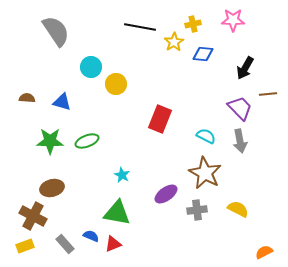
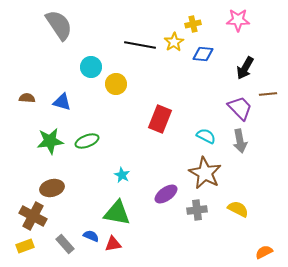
pink star: moved 5 px right
black line: moved 18 px down
gray semicircle: moved 3 px right, 6 px up
green star: rotated 8 degrees counterclockwise
red triangle: rotated 12 degrees clockwise
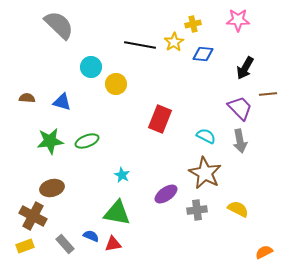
gray semicircle: rotated 12 degrees counterclockwise
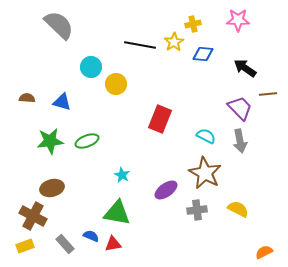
black arrow: rotated 95 degrees clockwise
purple ellipse: moved 4 px up
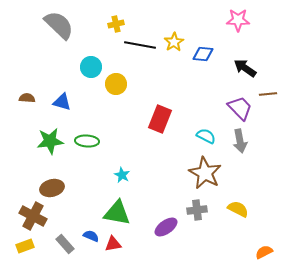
yellow cross: moved 77 px left
green ellipse: rotated 25 degrees clockwise
purple ellipse: moved 37 px down
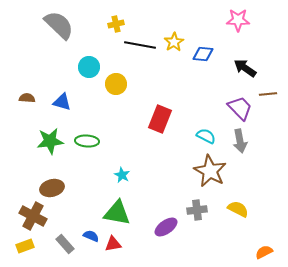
cyan circle: moved 2 px left
brown star: moved 5 px right, 2 px up
